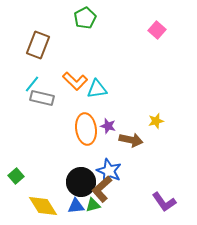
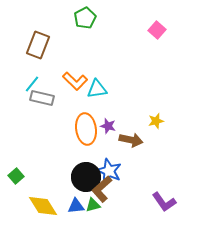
black circle: moved 5 px right, 5 px up
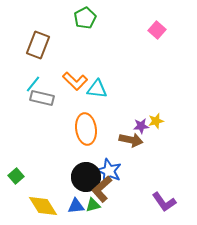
cyan line: moved 1 px right
cyan triangle: rotated 15 degrees clockwise
purple star: moved 33 px right; rotated 21 degrees counterclockwise
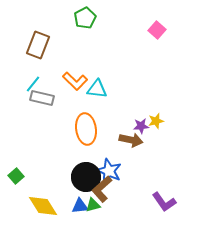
blue triangle: moved 4 px right
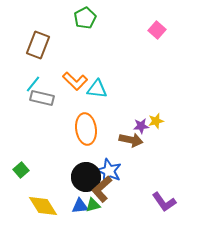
green square: moved 5 px right, 6 px up
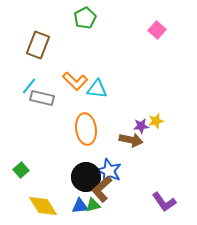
cyan line: moved 4 px left, 2 px down
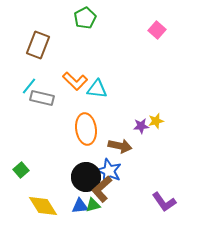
brown arrow: moved 11 px left, 6 px down
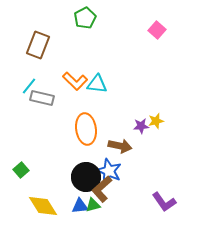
cyan triangle: moved 5 px up
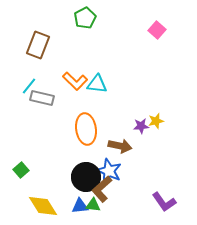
green triangle: rotated 21 degrees clockwise
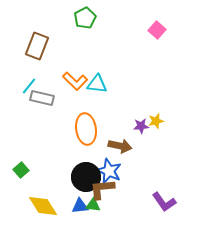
brown rectangle: moved 1 px left, 1 px down
brown L-shape: rotated 36 degrees clockwise
